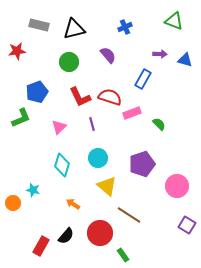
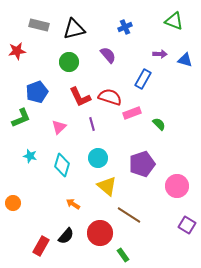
cyan star: moved 3 px left, 34 px up
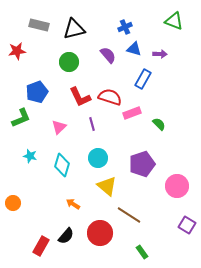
blue triangle: moved 51 px left, 11 px up
green rectangle: moved 19 px right, 3 px up
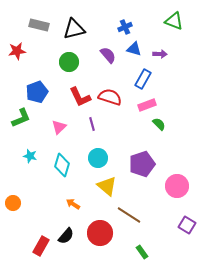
pink rectangle: moved 15 px right, 8 px up
